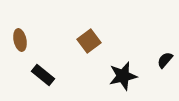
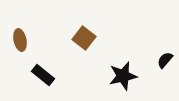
brown square: moved 5 px left, 3 px up; rotated 15 degrees counterclockwise
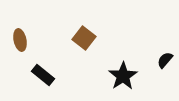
black star: rotated 20 degrees counterclockwise
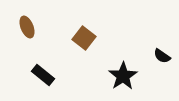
brown ellipse: moved 7 px right, 13 px up; rotated 10 degrees counterclockwise
black semicircle: moved 3 px left, 4 px up; rotated 96 degrees counterclockwise
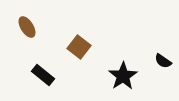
brown ellipse: rotated 10 degrees counterclockwise
brown square: moved 5 px left, 9 px down
black semicircle: moved 1 px right, 5 px down
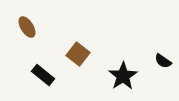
brown square: moved 1 px left, 7 px down
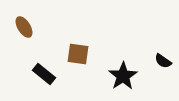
brown ellipse: moved 3 px left
brown square: rotated 30 degrees counterclockwise
black rectangle: moved 1 px right, 1 px up
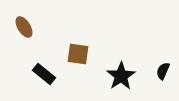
black semicircle: moved 10 px down; rotated 78 degrees clockwise
black star: moved 2 px left
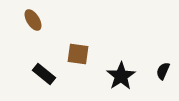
brown ellipse: moved 9 px right, 7 px up
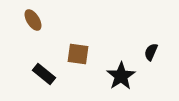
black semicircle: moved 12 px left, 19 px up
